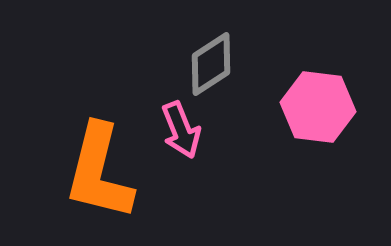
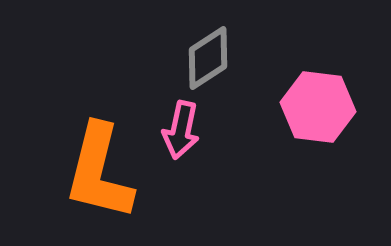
gray diamond: moved 3 px left, 6 px up
pink arrow: rotated 34 degrees clockwise
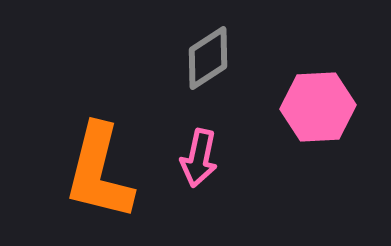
pink hexagon: rotated 10 degrees counterclockwise
pink arrow: moved 18 px right, 28 px down
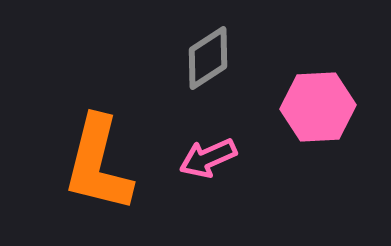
pink arrow: moved 9 px right; rotated 54 degrees clockwise
orange L-shape: moved 1 px left, 8 px up
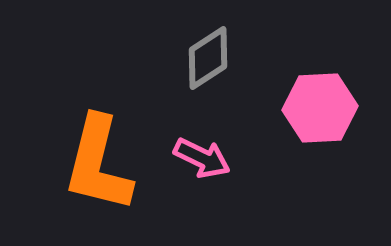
pink hexagon: moved 2 px right, 1 px down
pink arrow: moved 6 px left; rotated 130 degrees counterclockwise
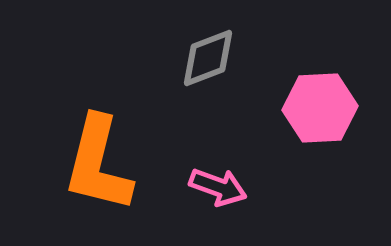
gray diamond: rotated 12 degrees clockwise
pink arrow: moved 16 px right, 29 px down; rotated 6 degrees counterclockwise
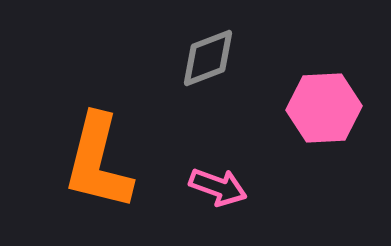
pink hexagon: moved 4 px right
orange L-shape: moved 2 px up
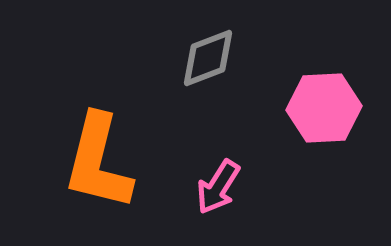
pink arrow: rotated 102 degrees clockwise
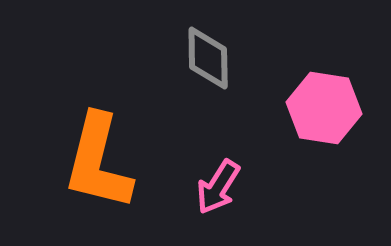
gray diamond: rotated 70 degrees counterclockwise
pink hexagon: rotated 12 degrees clockwise
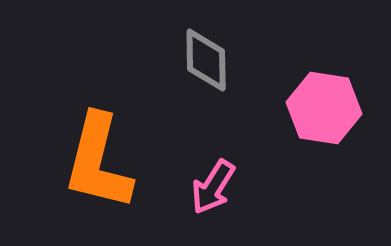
gray diamond: moved 2 px left, 2 px down
pink arrow: moved 5 px left
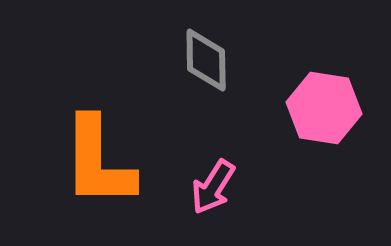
orange L-shape: rotated 14 degrees counterclockwise
